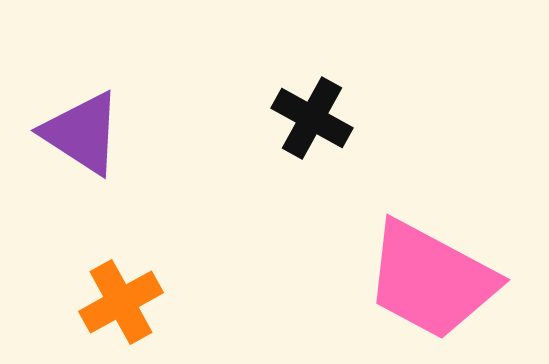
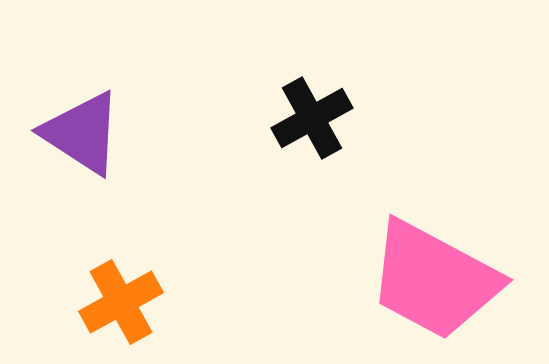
black cross: rotated 32 degrees clockwise
pink trapezoid: moved 3 px right
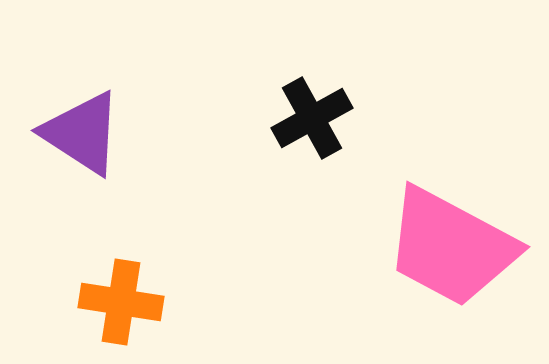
pink trapezoid: moved 17 px right, 33 px up
orange cross: rotated 38 degrees clockwise
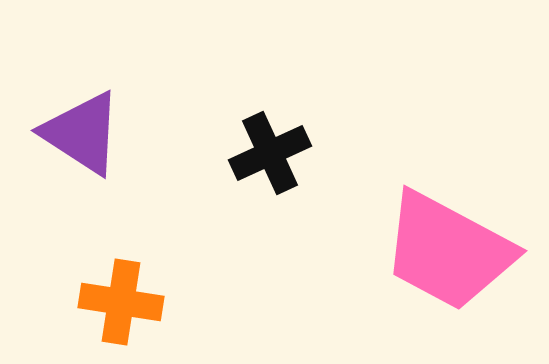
black cross: moved 42 px left, 35 px down; rotated 4 degrees clockwise
pink trapezoid: moved 3 px left, 4 px down
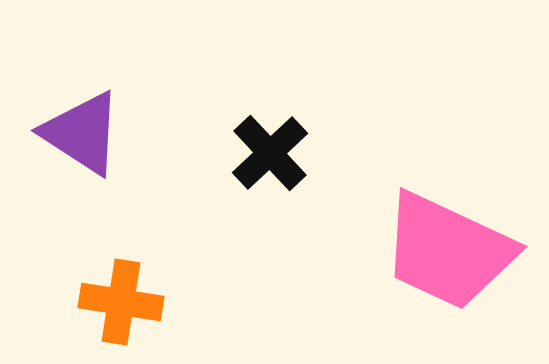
black cross: rotated 18 degrees counterclockwise
pink trapezoid: rotated 3 degrees counterclockwise
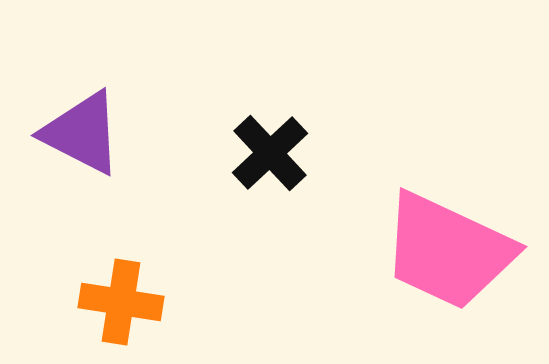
purple triangle: rotated 6 degrees counterclockwise
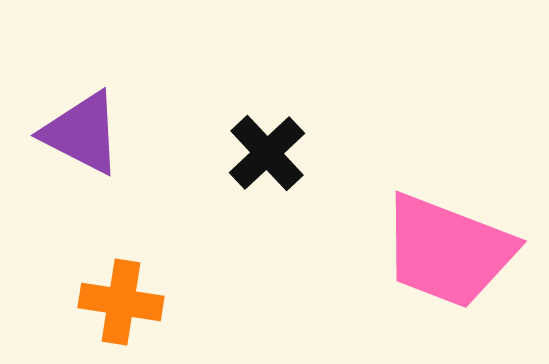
black cross: moved 3 px left
pink trapezoid: rotated 4 degrees counterclockwise
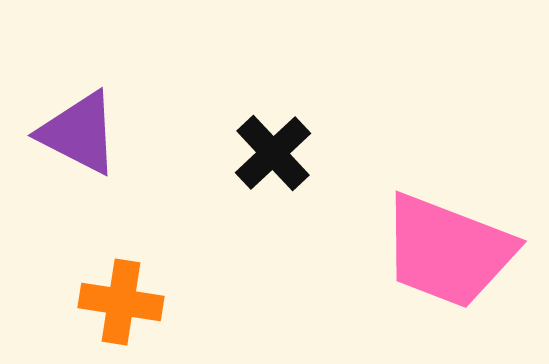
purple triangle: moved 3 px left
black cross: moved 6 px right
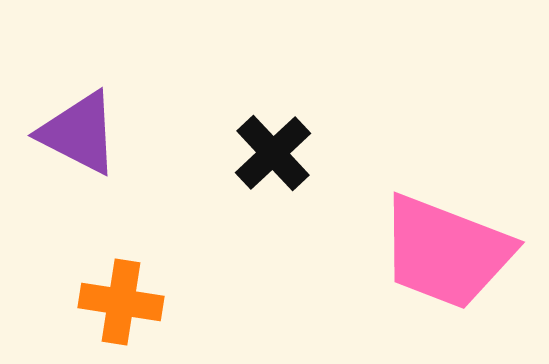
pink trapezoid: moved 2 px left, 1 px down
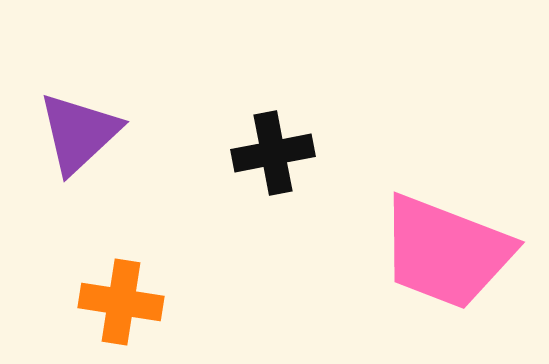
purple triangle: rotated 50 degrees clockwise
black cross: rotated 32 degrees clockwise
